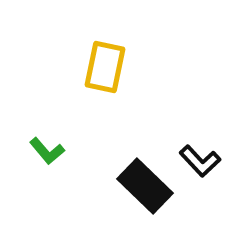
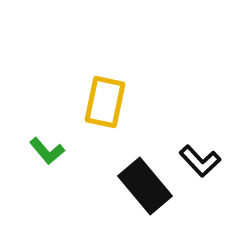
yellow rectangle: moved 35 px down
black rectangle: rotated 6 degrees clockwise
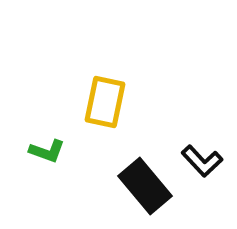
green L-shape: rotated 30 degrees counterclockwise
black L-shape: moved 2 px right
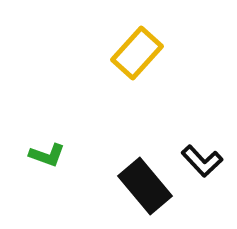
yellow rectangle: moved 32 px right, 49 px up; rotated 30 degrees clockwise
green L-shape: moved 4 px down
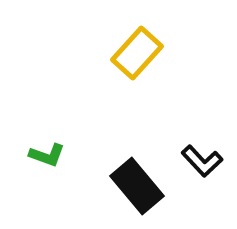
black rectangle: moved 8 px left
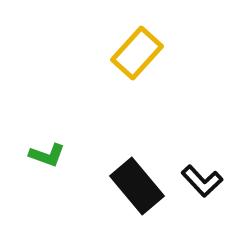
black L-shape: moved 20 px down
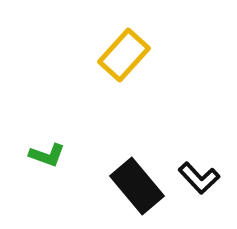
yellow rectangle: moved 13 px left, 2 px down
black L-shape: moved 3 px left, 3 px up
